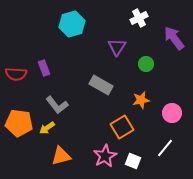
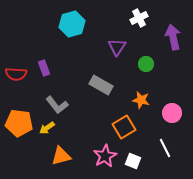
purple arrow: moved 1 px left, 1 px up; rotated 25 degrees clockwise
orange star: rotated 24 degrees clockwise
orange square: moved 2 px right
white line: rotated 66 degrees counterclockwise
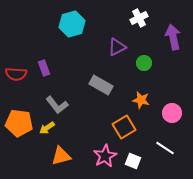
purple triangle: rotated 30 degrees clockwise
green circle: moved 2 px left, 1 px up
white line: rotated 30 degrees counterclockwise
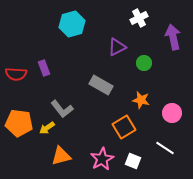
gray L-shape: moved 5 px right, 4 px down
pink star: moved 3 px left, 3 px down
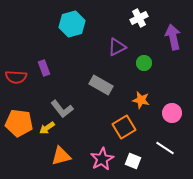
red semicircle: moved 3 px down
